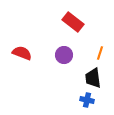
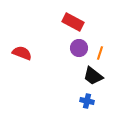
red rectangle: rotated 10 degrees counterclockwise
purple circle: moved 15 px right, 7 px up
black trapezoid: moved 2 px up; rotated 45 degrees counterclockwise
blue cross: moved 1 px down
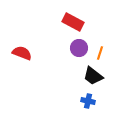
blue cross: moved 1 px right
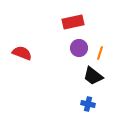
red rectangle: rotated 40 degrees counterclockwise
blue cross: moved 3 px down
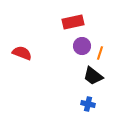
purple circle: moved 3 px right, 2 px up
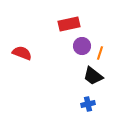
red rectangle: moved 4 px left, 2 px down
blue cross: rotated 24 degrees counterclockwise
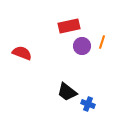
red rectangle: moved 2 px down
orange line: moved 2 px right, 11 px up
black trapezoid: moved 26 px left, 16 px down
blue cross: rotated 32 degrees clockwise
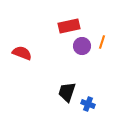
black trapezoid: rotated 70 degrees clockwise
